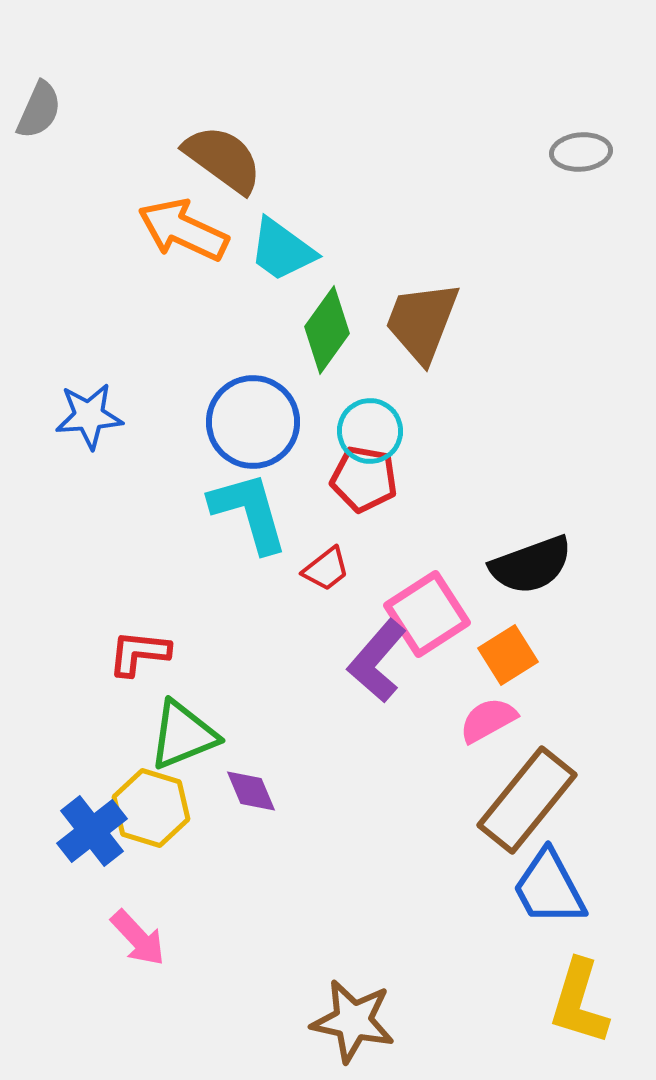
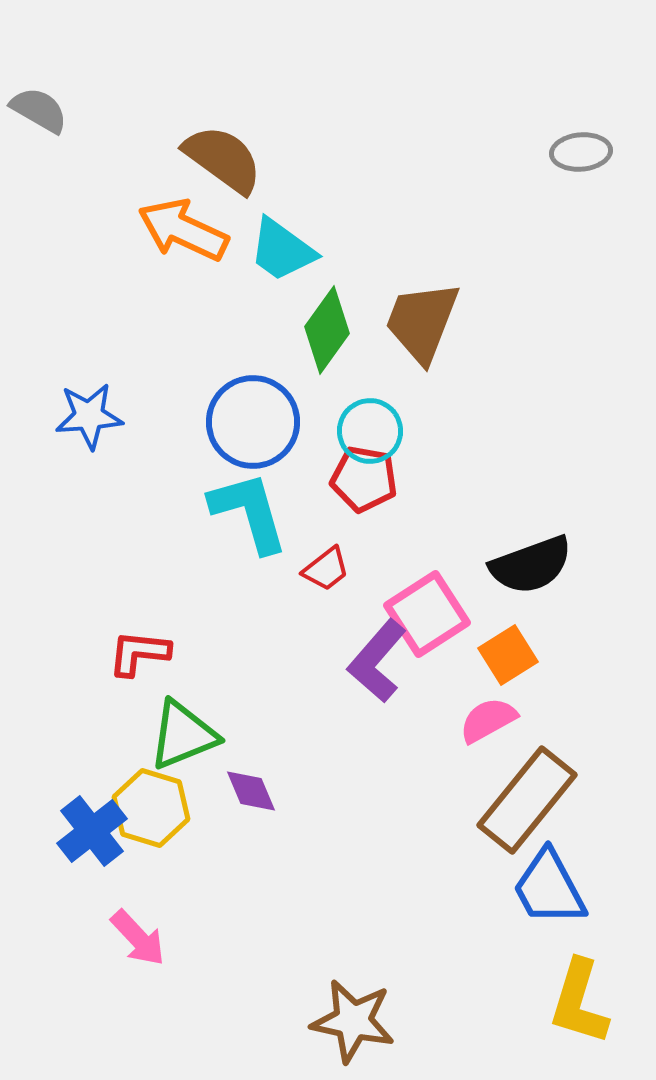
gray semicircle: rotated 84 degrees counterclockwise
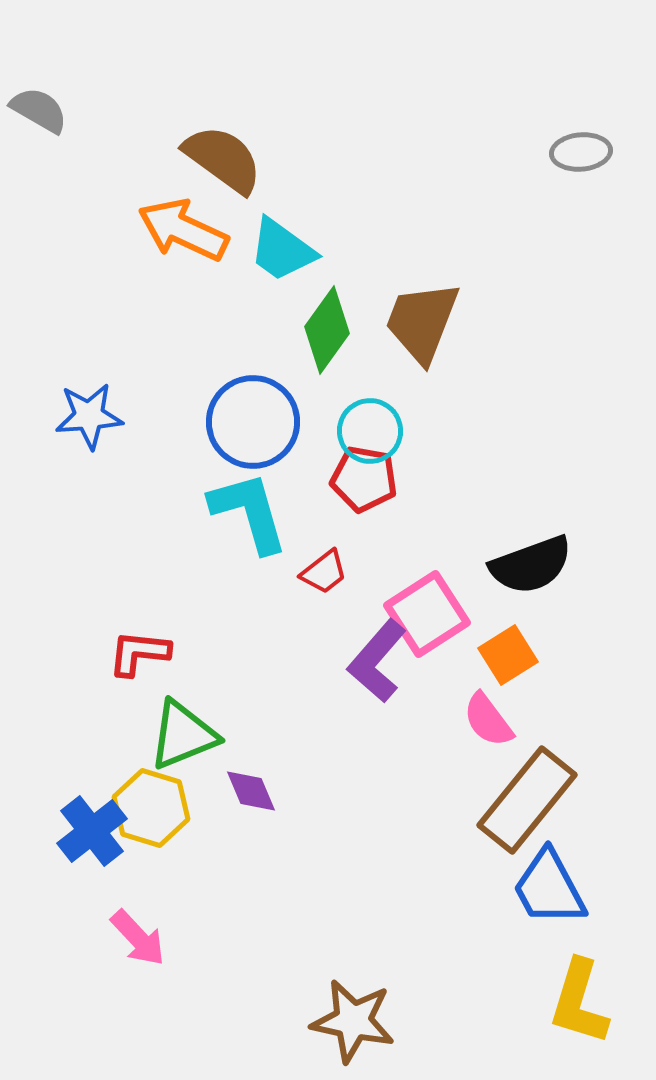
red trapezoid: moved 2 px left, 3 px down
pink semicircle: rotated 98 degrees counterclockwise
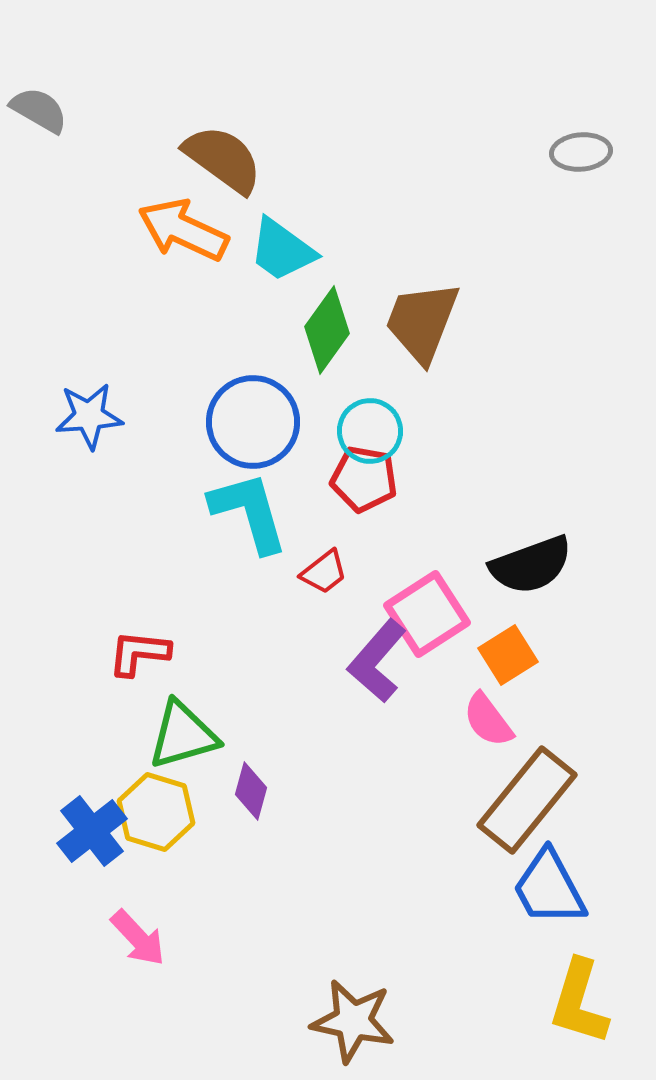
green triangle: rotated 6 degrees clockwise
purple diamond: rotated 38 degrees clockwise
yellow hexagon: moved 5 px right, 4 px down
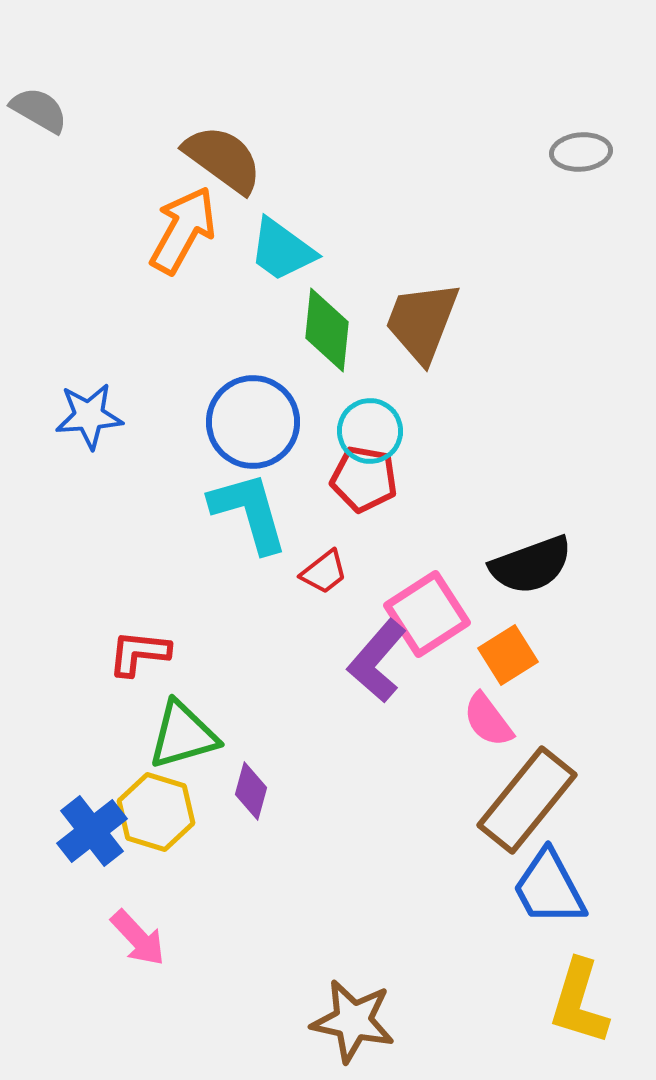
orange arrow: rotated 94 degrees clockwise
green diamond: rotated 30 degrees counterclockwise
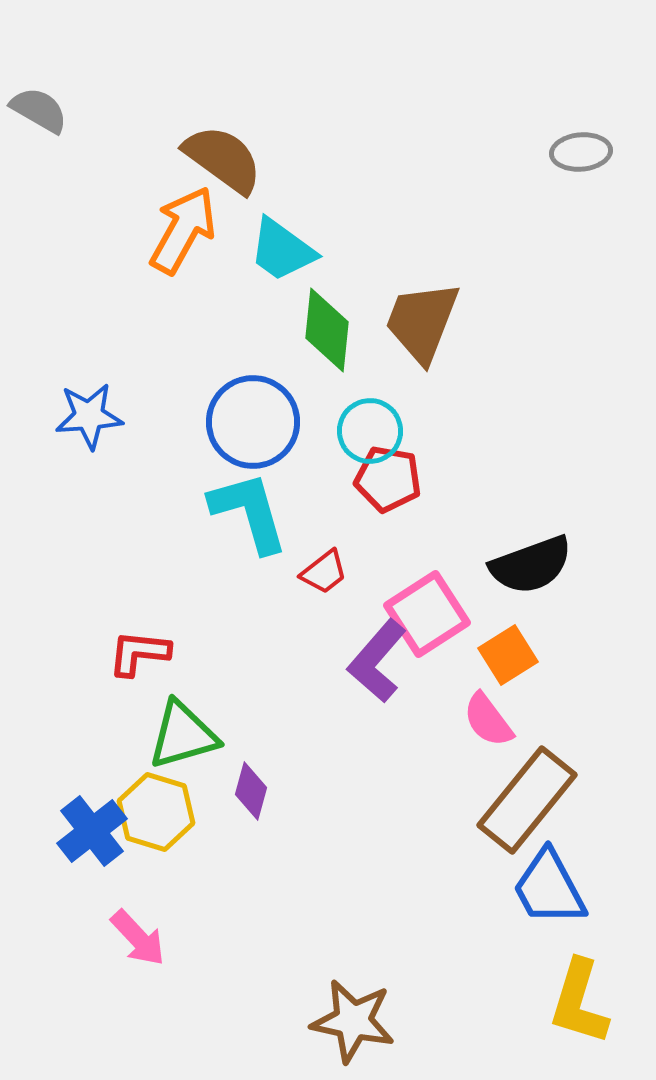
red pentagon: moved 24 px right
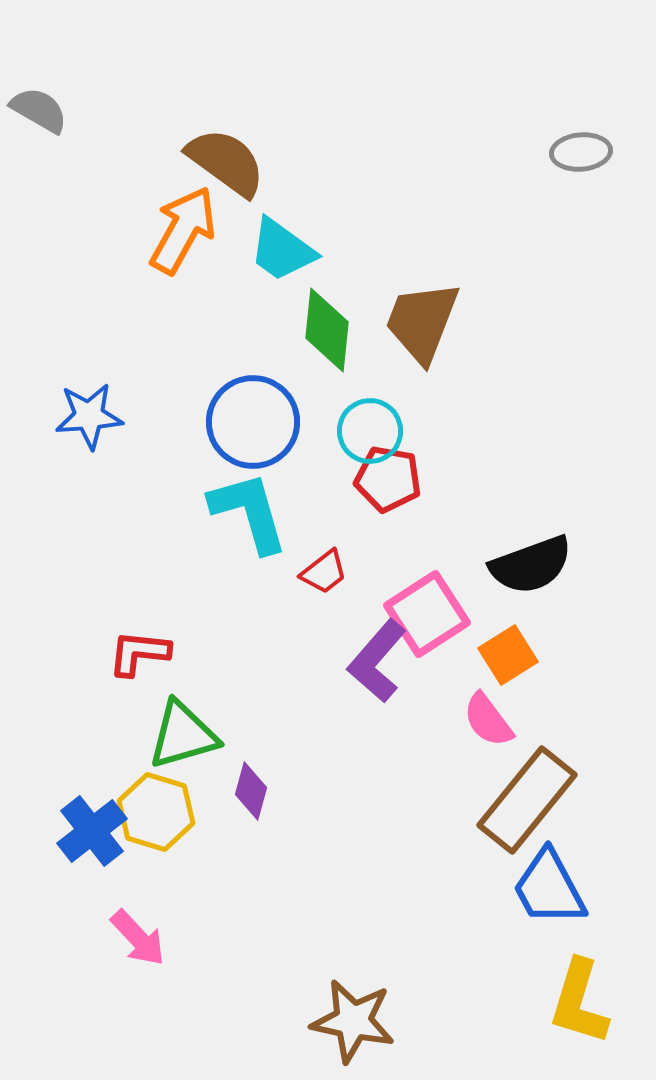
brown semicircle: moved 3 px right, 3 px down
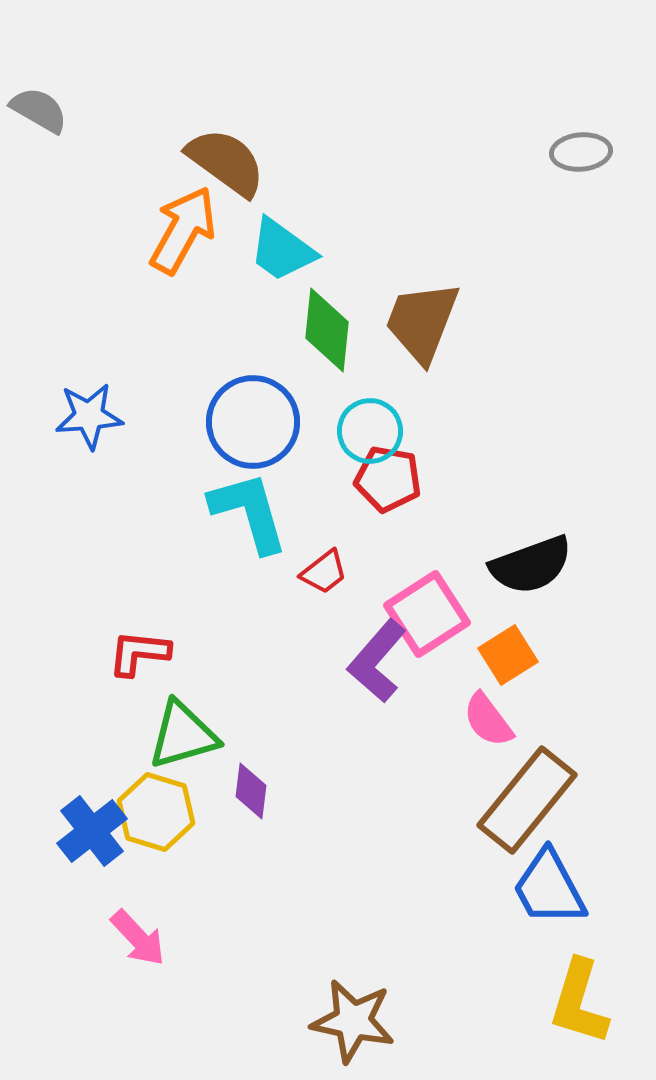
purple diamond: rotated 8 degrees counterclockwise
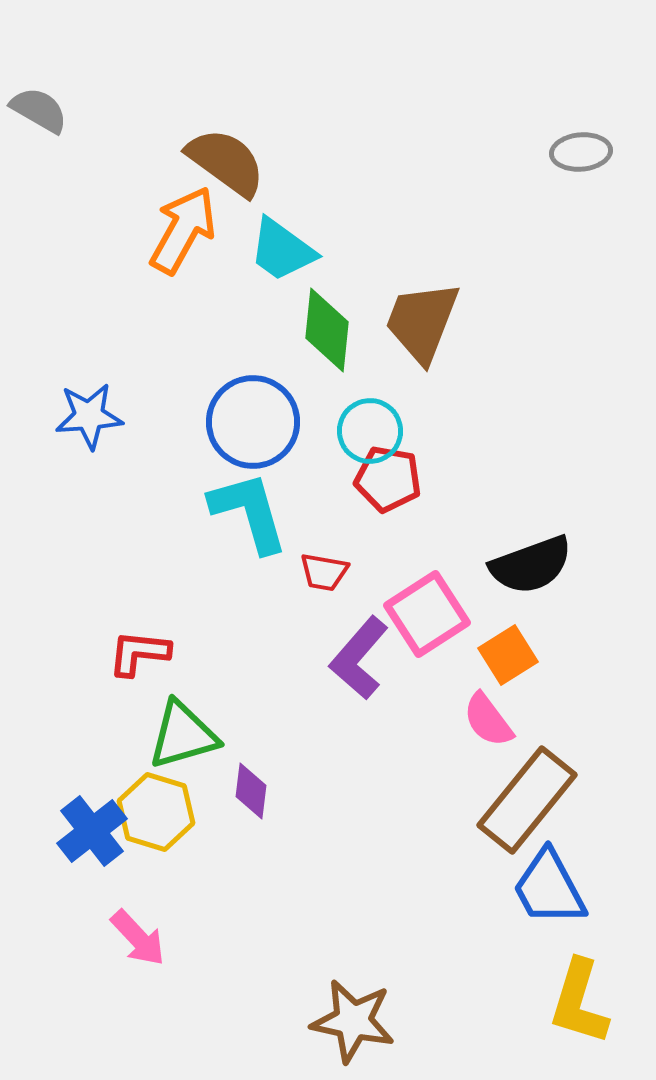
red trapezoid: rotated 48 degrees clockwise
purple L-shape: moved 18 px left, 3 px up
